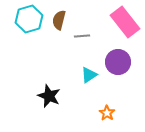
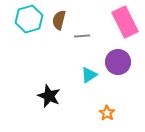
pink rectangle: rotated 12 degrees clockwise
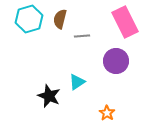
brown semicircle: moved 1 px right, 1 px up
purple circle: moved 2 px left, 1 px up
cyan triangle: moved 12 px left, 7 px down
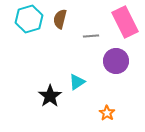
gray line: moved 9 px right
black star: moved 1 px right; rotated 15 degrees clockwise
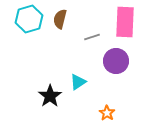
pink rectangle: rotated 28 degrees clockwise
gray line: moved 1 px right, 1 px down; rotated 14 degrees counterclockwise
cyan triangle: moved 1 px right
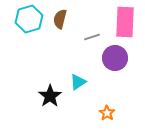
purple circle: moved 1 px left, 3 px up
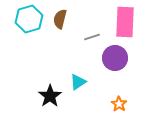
orange star: moved 12 px right, 9 px up
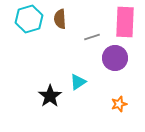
brown semicircle: rotated 18 degrees counterclockwise
orange star: rotated 21 degrees clockwise
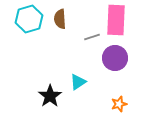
pink rectangle: moved 9 px left, 2 px up
